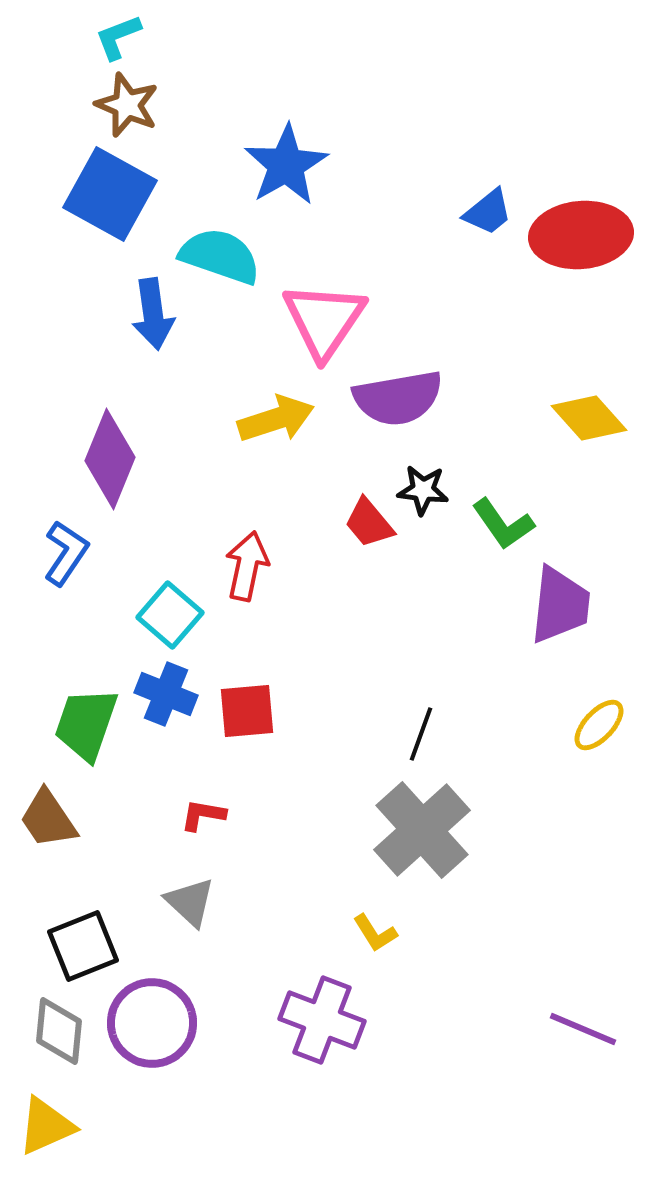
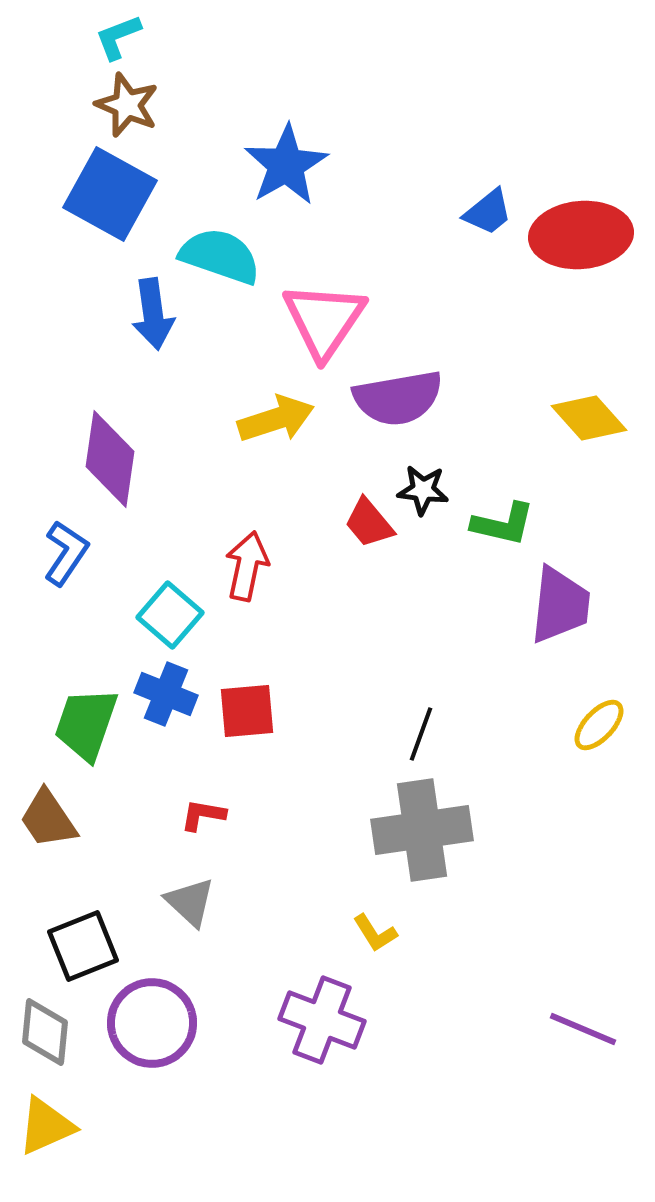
purple diamond: rotated 14 degrees counterclockwise
green L-shape: rotated 42 degrees counterclockwise
gray cross: rotated 34 degrees clockwise
gray diamond: moved 14 px left, 1 px down
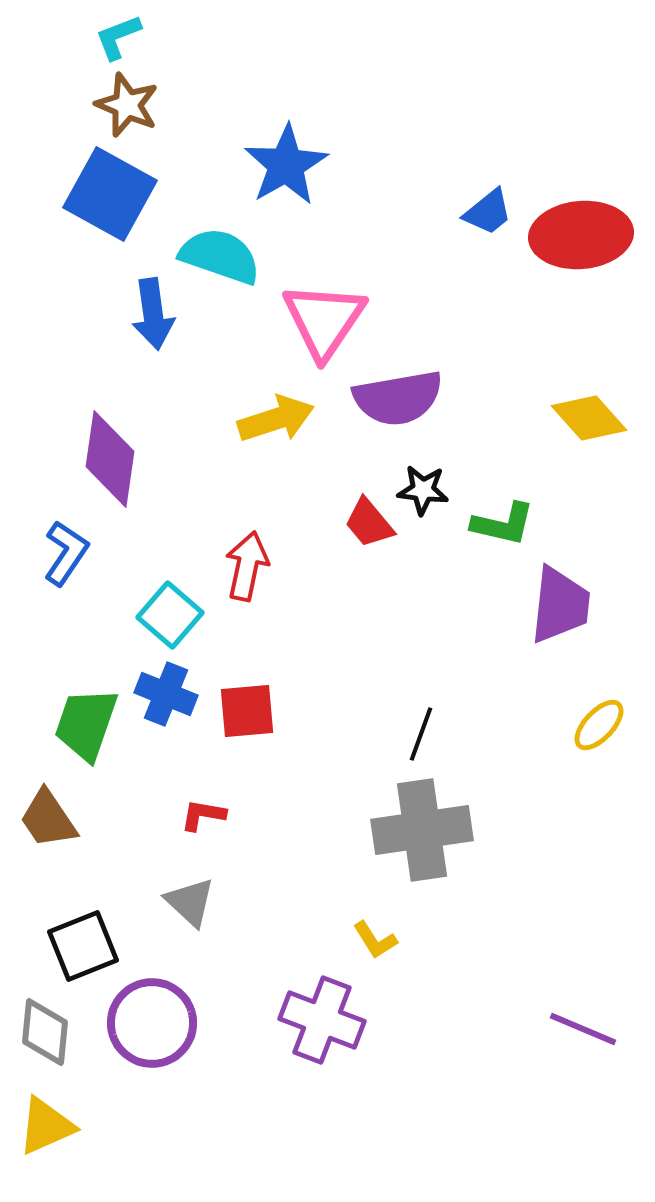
yellow L-shape: moved 7 px down
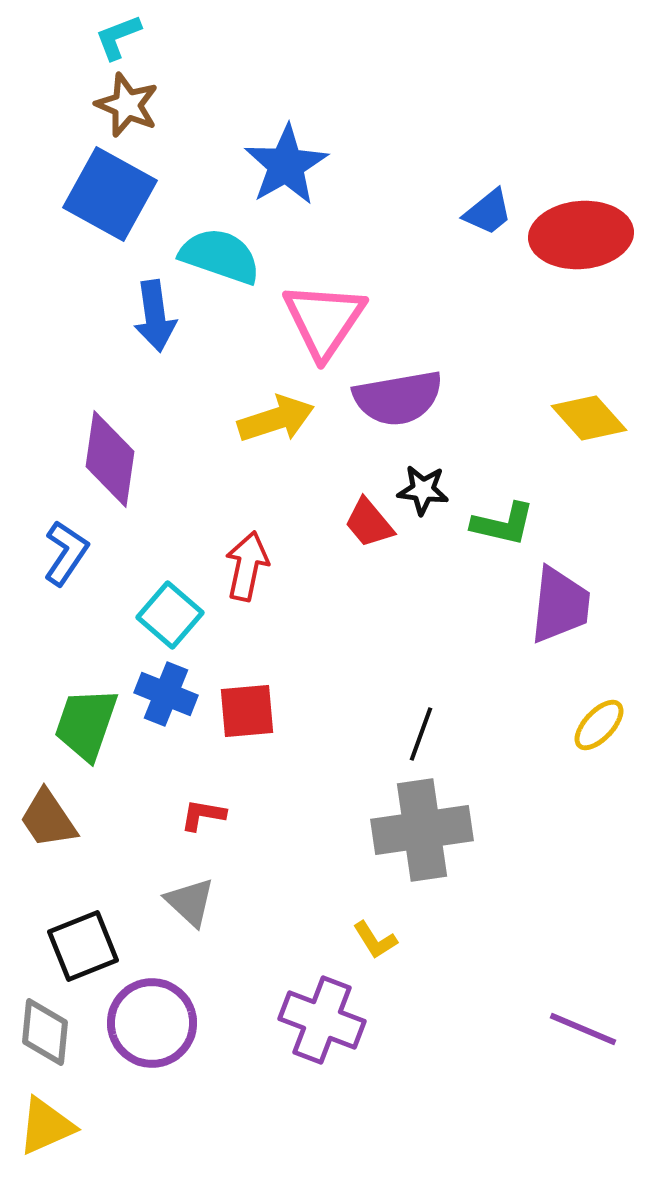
blue arrow: moved 2 px right, 2 px down
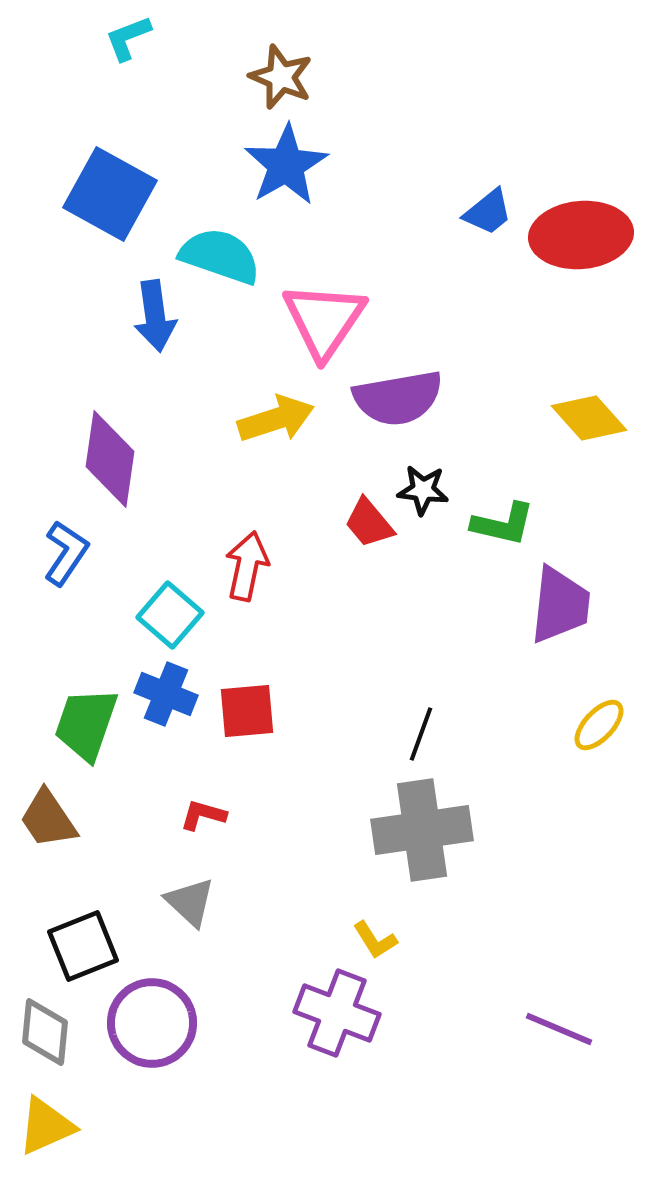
cyan L-shape: moved 10 px right, 1 px down
brown star: moved 154 px right, 28 px up
red L-shape: rotated 6 degrees clockwise
purple cross: moved 15 px right, 7 px up
purple line: moved 24 px left
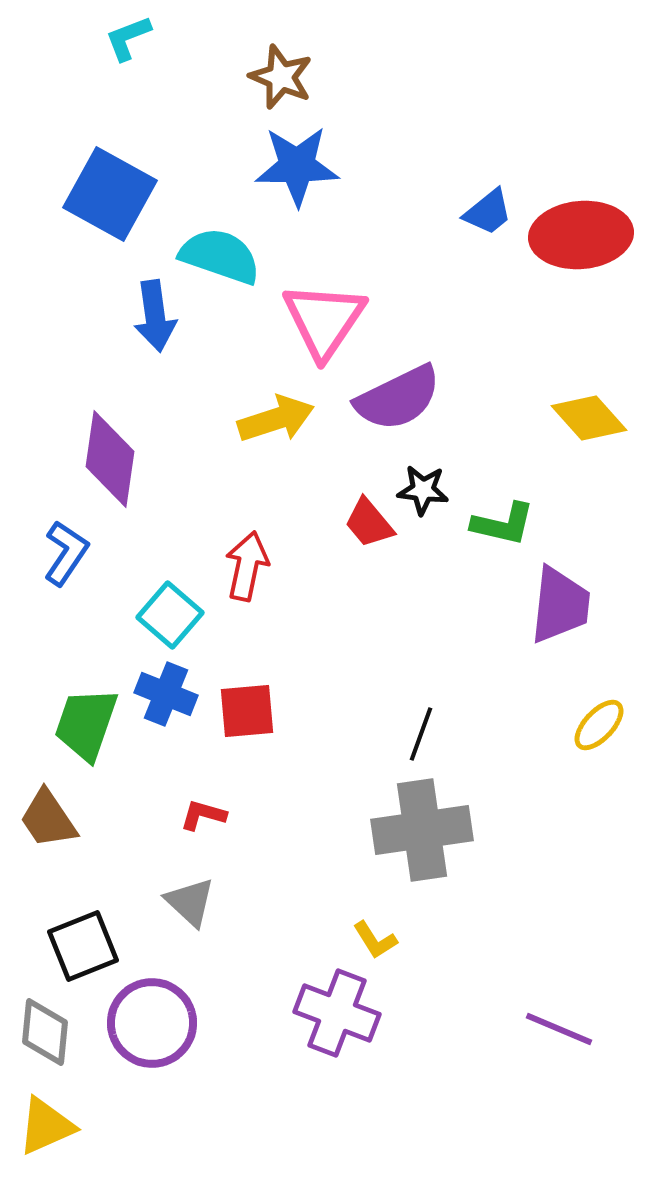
blue star: moved 11 px right, 1 px down; rotated 30 degrees clockwise
purple semicircle: rotated 16 degrees counterclockwise
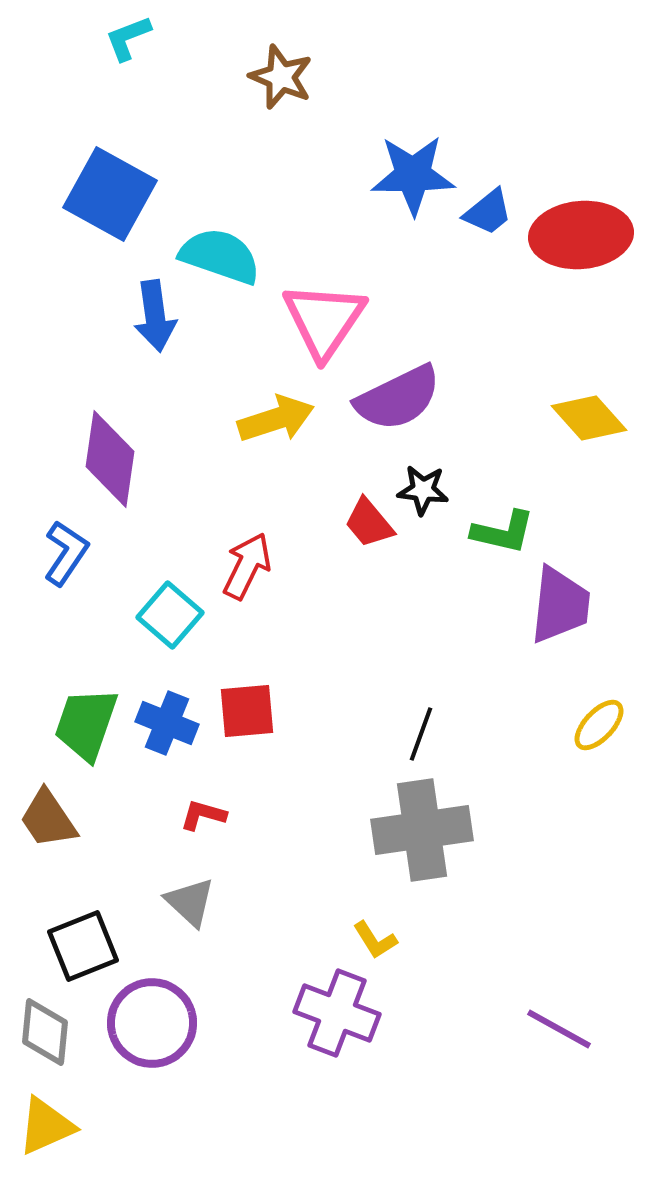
blue star: moved 116 px right, 9 px down
green L-shape: moved 8 px down
red arrow: rotated 14 degrees clockwise
blue cross: moved 1 px right, 29 px down
purple line: rotated 6 degrees clockwise
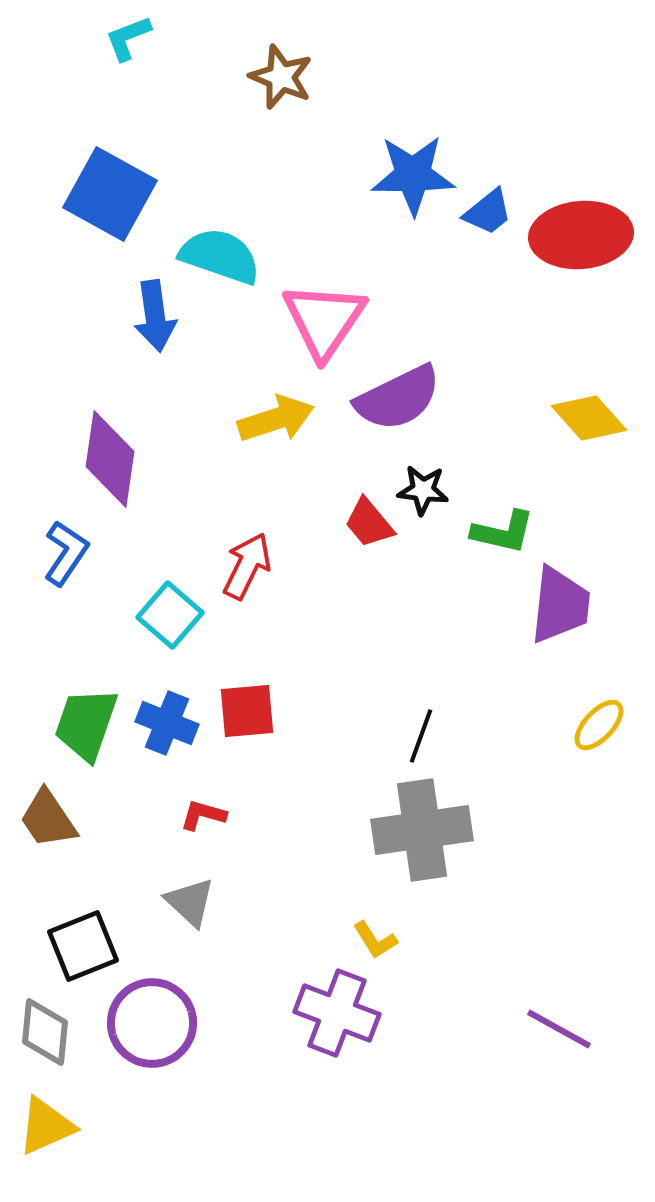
black line: moved 2 px down
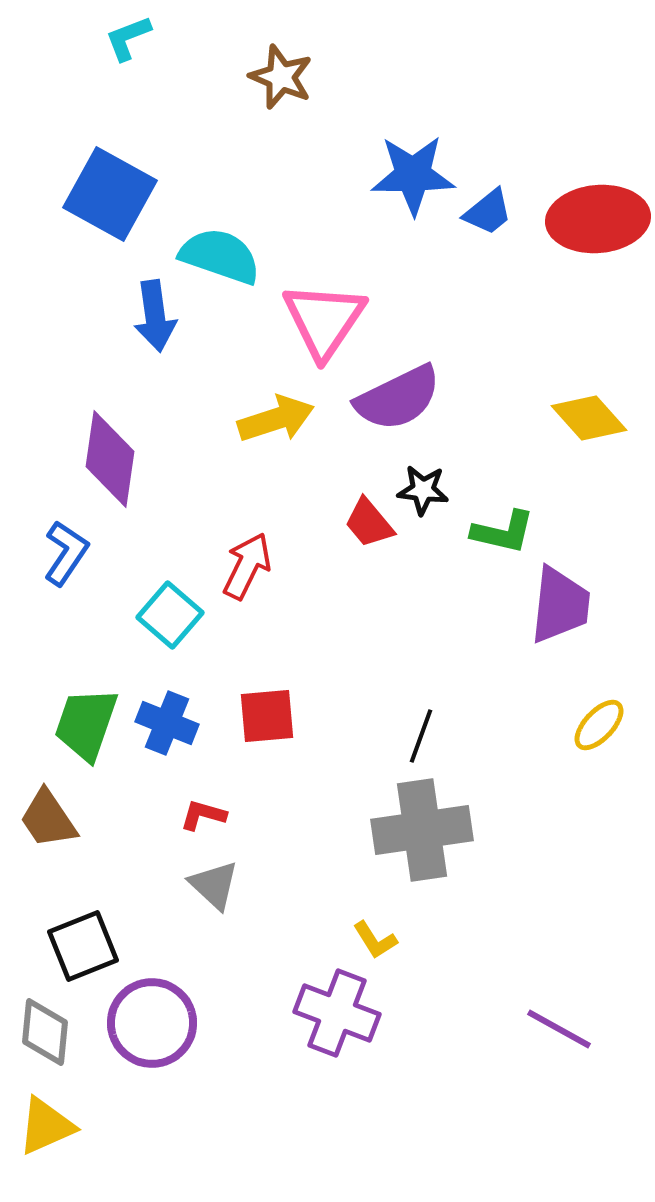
red ellipse: moved 17 px right, 16 px up
red square: moved 20 px right, 5 px down
gray triangle: moved 24 px right, 17 px up
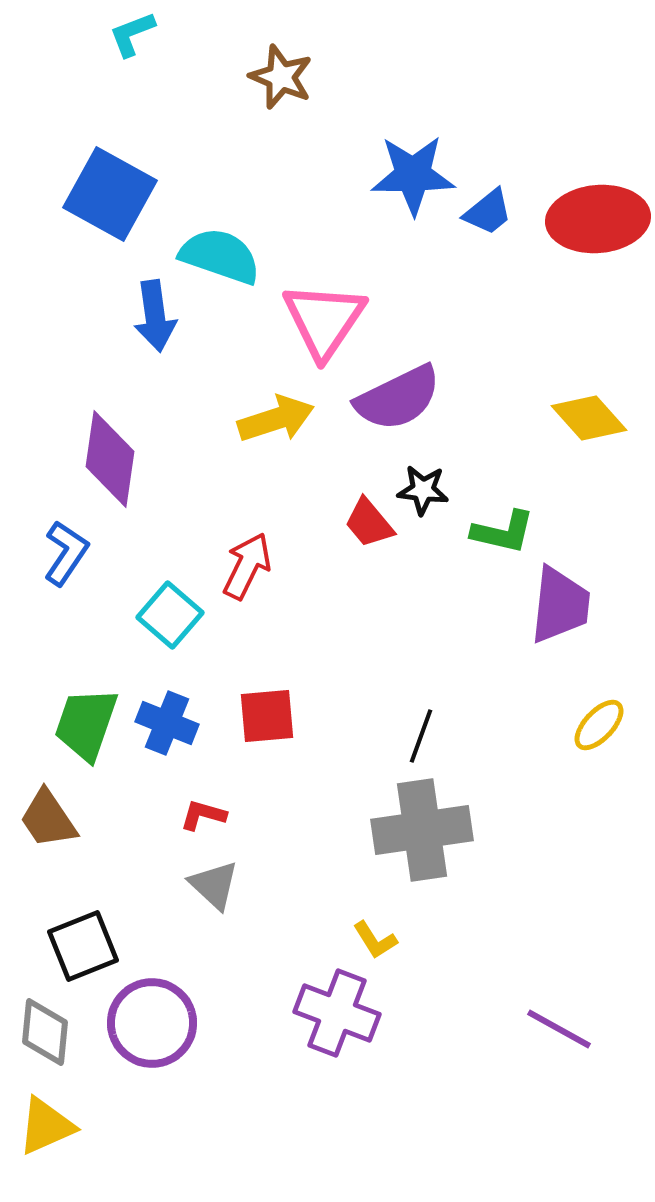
cyan L-shape: moved 4 px right, 4 px up
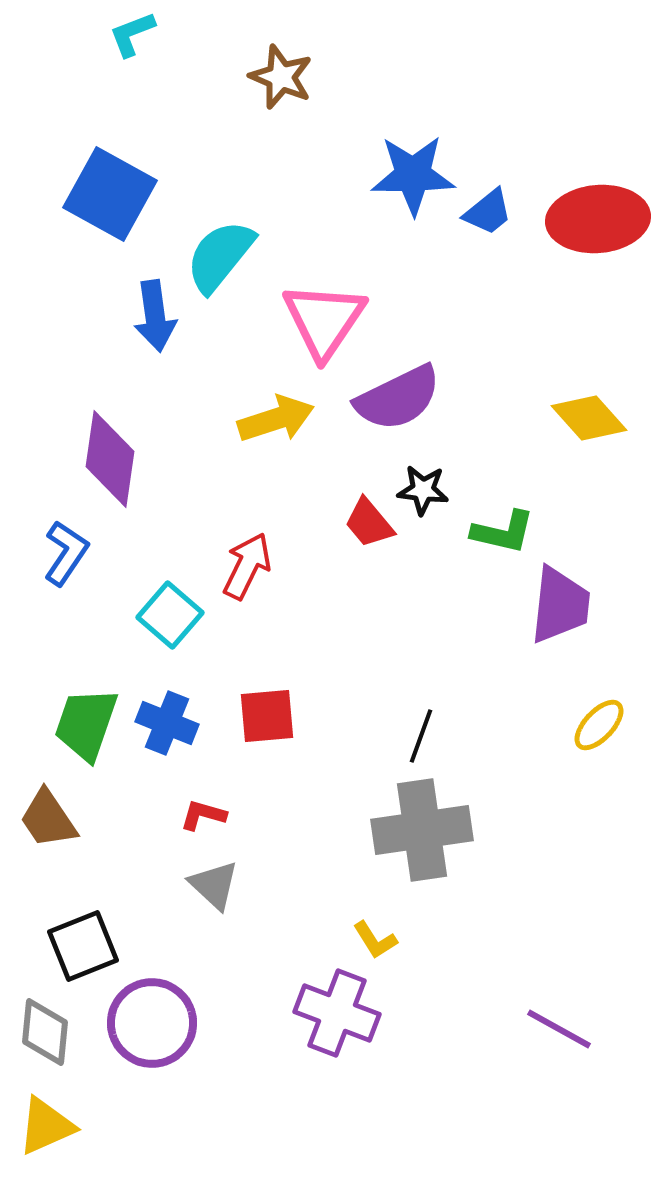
cyan semicircle: rotated 70 degrees counterclockwise
